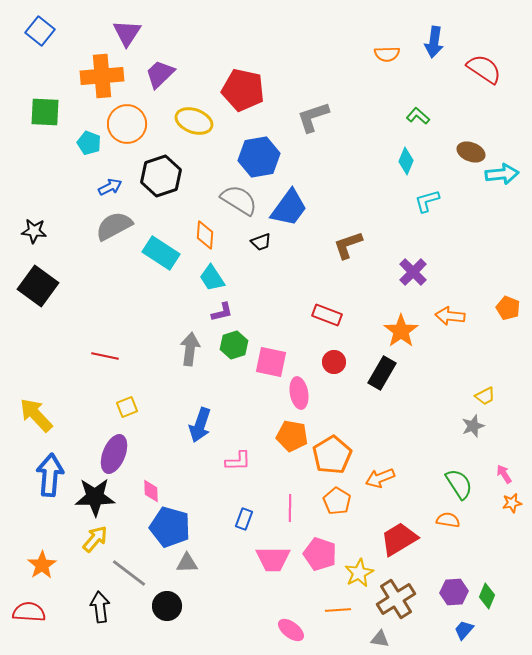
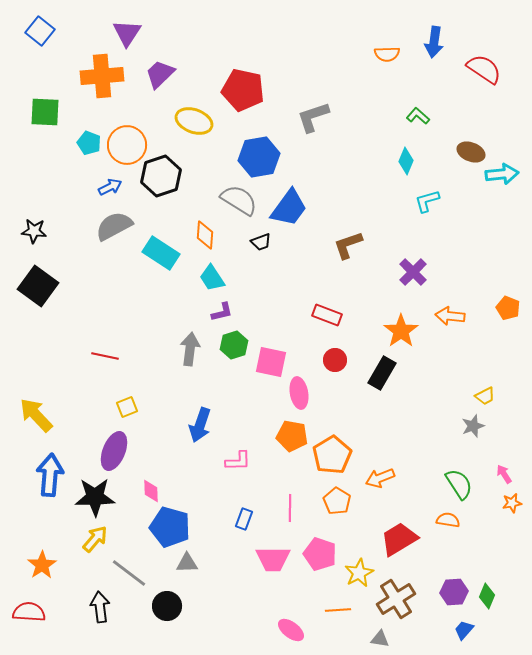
orange circle at (127, 124): moved 21 px down
red circle at (334, 362): moved 1 px right, 2 px up
purple ellipse at (114, 454): moved 3 px up
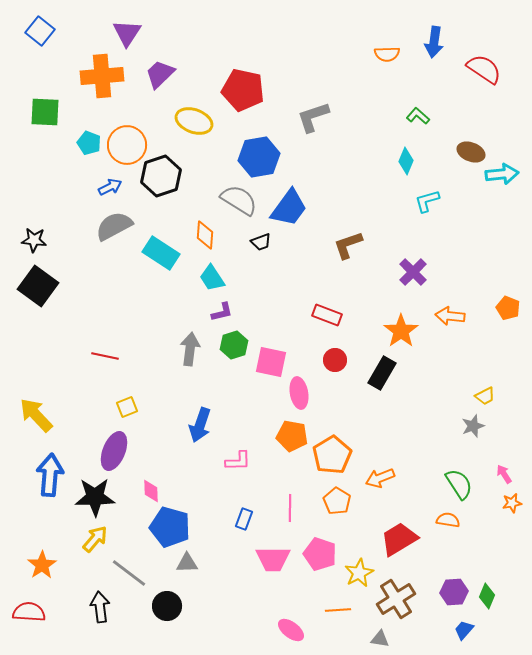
black star at (34, 231): moved 9 px down
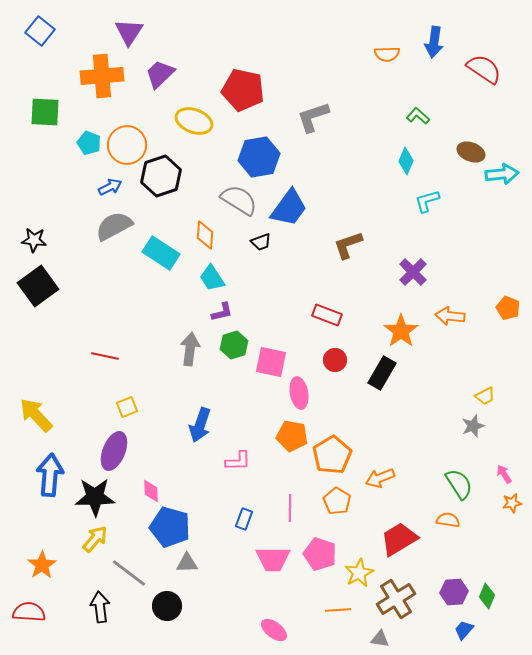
purple triangle at (127, 33): moved 2 px right, 1 px up
black square at (38, 286): rotated 18 degrees clockwise
pink ellipse at (291, 630): moved 17 px left
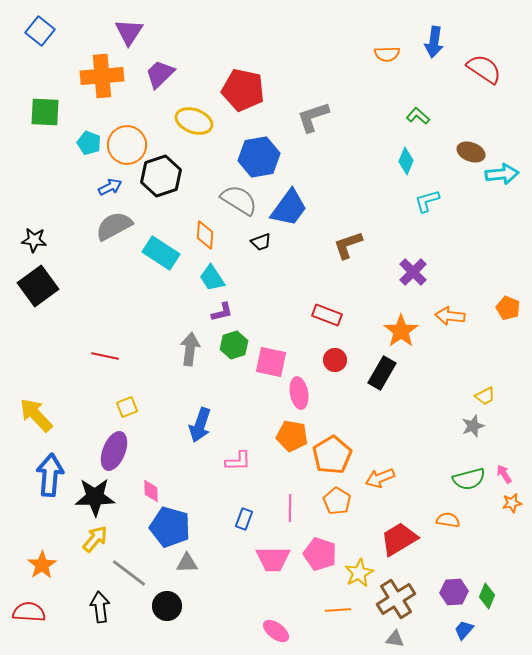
green semicircle at (459, 484): moved 10 px right, 5 px up; rotated 108 degrees clockwise
pink ellipse at (274, 630): moved 2 px right, 1 px down
gray triangle at (380, 639): moved 15 px right
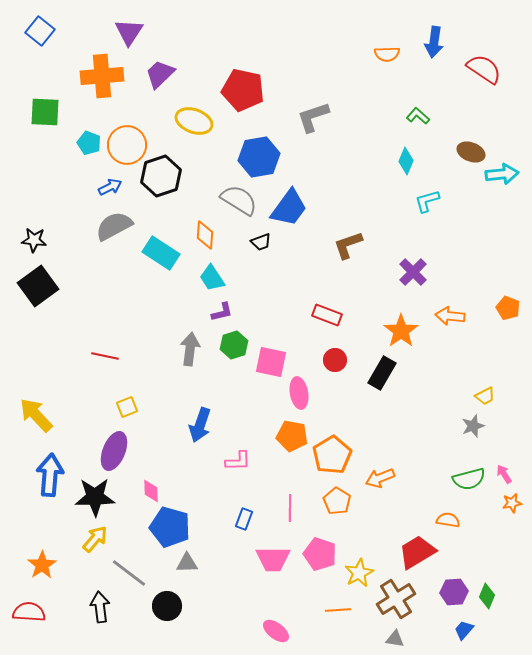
red trapezoid at (399, 539): moved 18 px right, 13 px down
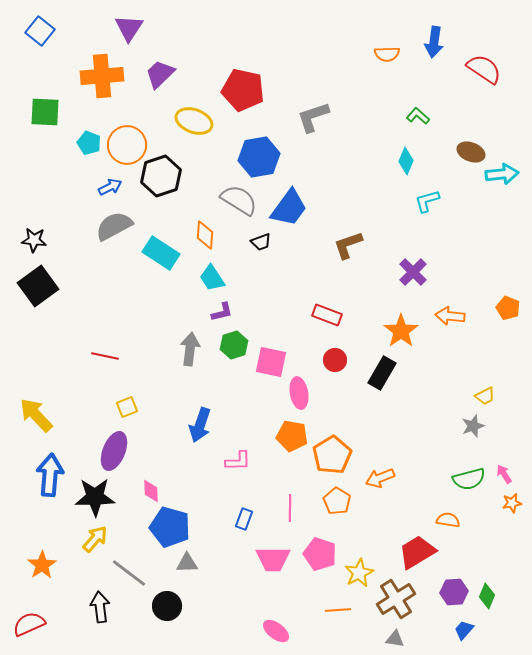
purple triangle at (129, 32): moved 4 px up
red semicircle at (29, 612): moved 12 px down; rotated 28 degrees counterclockwise
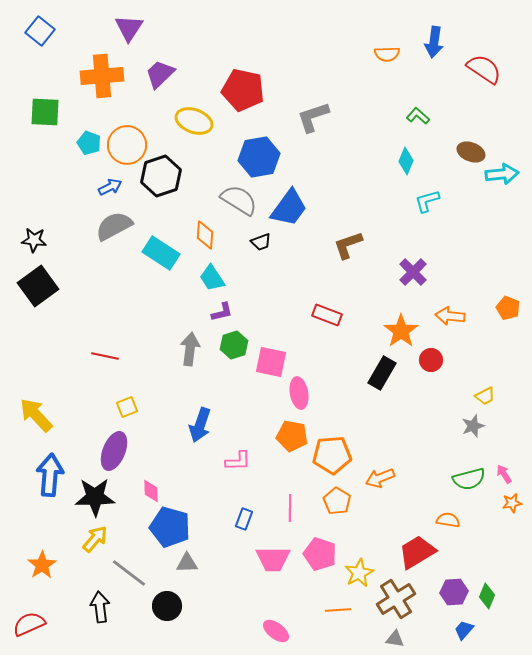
red circle at (335, 360): moved 96 px right
orange pentagon at (332, 455): rotated 27 degrees clockwise
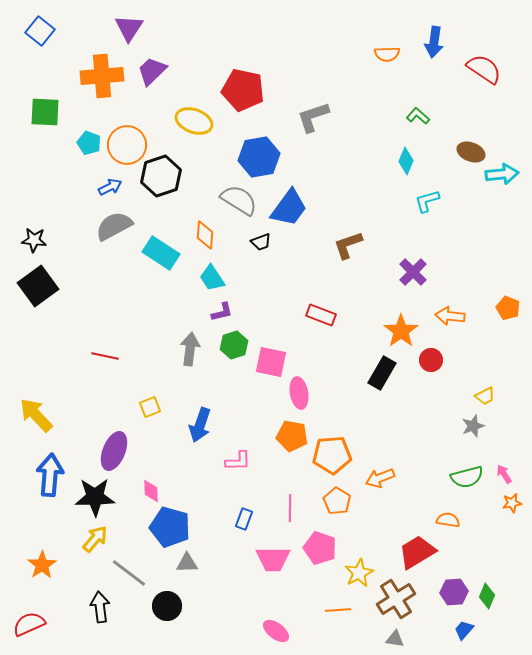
purple trapezoid at (160, 74): moved 8 px left, 3 px up
red rectangle at (327, 315): moved 6 px left
yellow square at (127, 407): moved 23 px right
green semicircle at (469, 479): moved 2 px left, 2 px up
pink pentagon at (320, 554): moved 6 px up
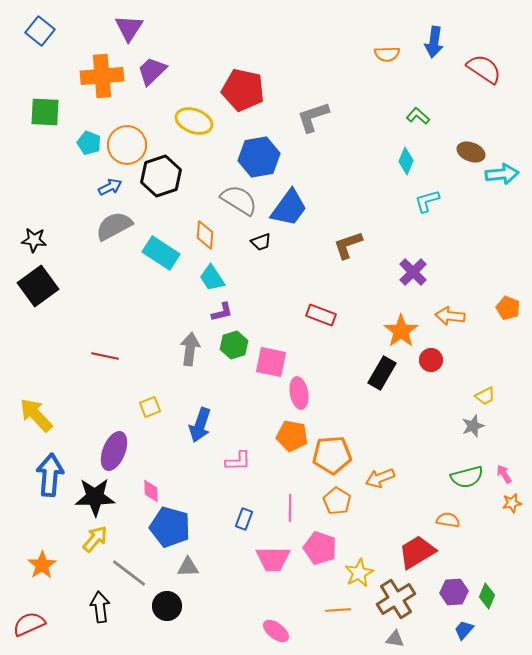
gray triangle at (187, 563): moved 1 px right, 4 px down
